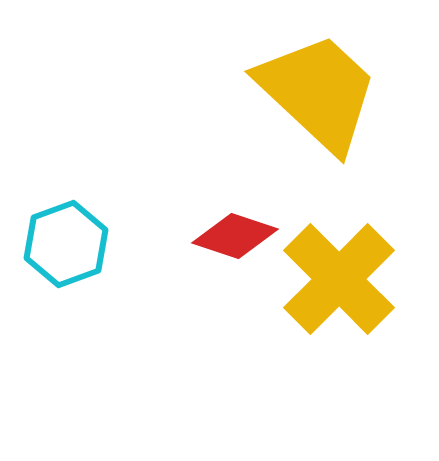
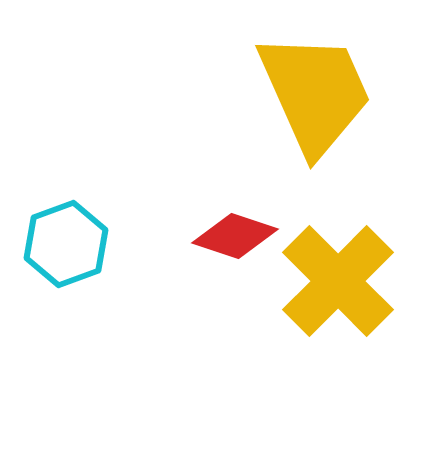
yellow trapezoid: moved 3 px left, 1 px down; rotated 23 degrees clockwise
yellow cross: moved 1 px left, 2 px down
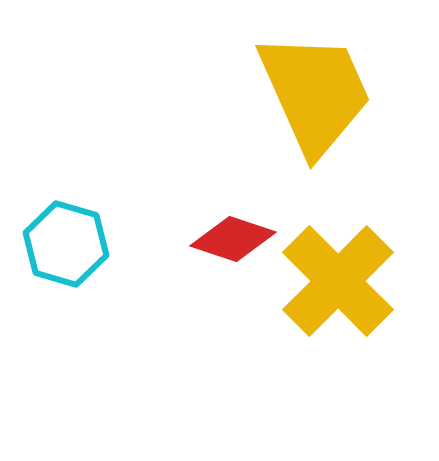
red diamond: moved 2 px left, 3 px down
cyan hexagon: rotated 24 degrees counterclockwise
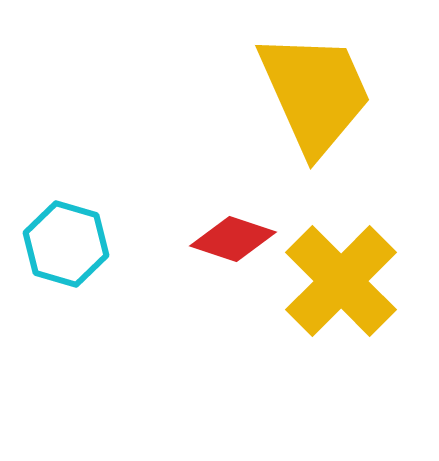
yellow cross: moved 3 px right
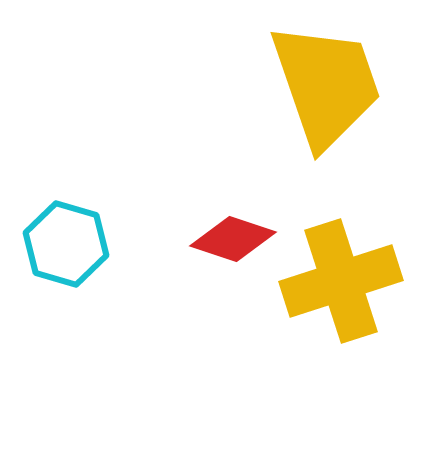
yellow trapezoid: moved 11 px right, 8 px up; rotated 5 degrees clockwise
yellow cross: rotated 27 degrees clockwise
